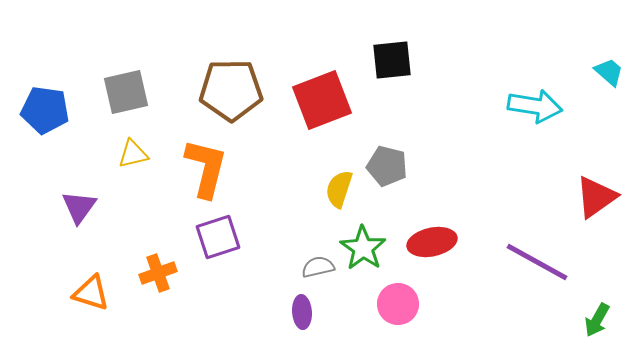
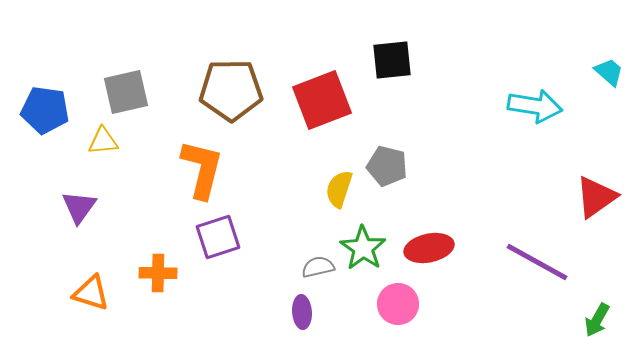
yellow triangle: moved 30 px left, 13 px up; rotated 8 degrees clockwise
orange L-shape: moved 4 px left, 1 px down
red ellipse: moved 3 px left, 6 px down
orange cross: rotated 21 degrees clockwise
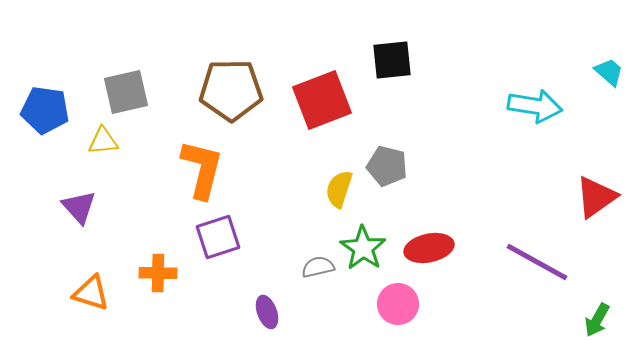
purple triangle: rotated 18 degrees counterclockwise
purple ellipse: moved 35 px left; rotated 16 degrees counterclockwise
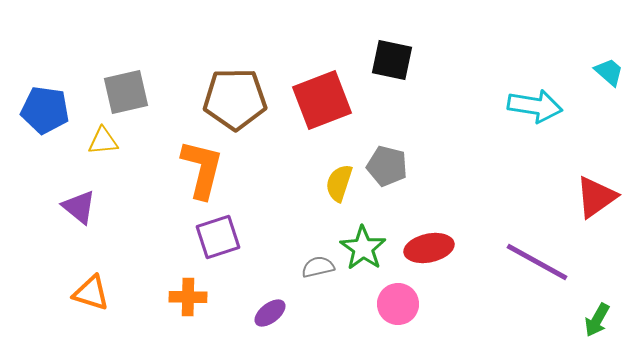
black square: rotated 18 degrees clockwise
brown pentagon: moved 4 px right, 9 px down
yellow semicircle: moved 6 px up
purple triangle: rotated 9 degrees counterclockwise
orange cross: moved 30 px right, 24 px down
purple ellipse: moved 3 px right, 1 px down; rotated 72 degrees clockwise
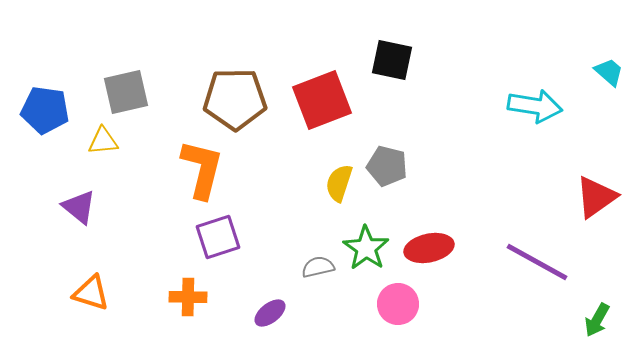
green star: moved 3 px right
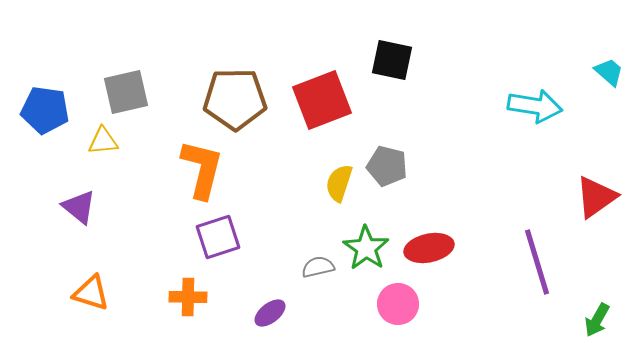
purple line: rotated 44 degrees clockwise
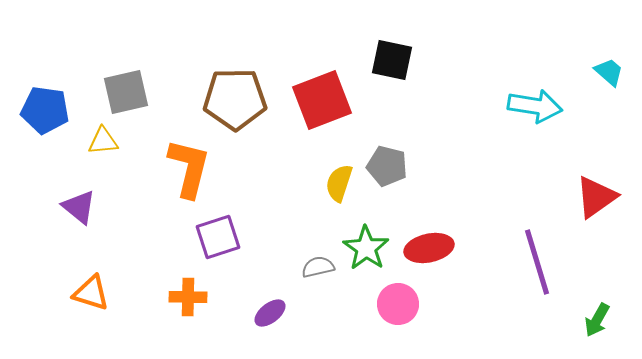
orange L-shape: moved 13 px left, 1 px up
